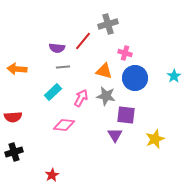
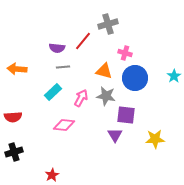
yellow star: rotated 18 degrees clockwise
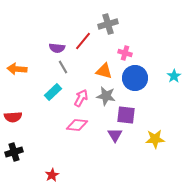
gray line: rotated 64 degrees clockwise
pink diamond: moved 13 px right
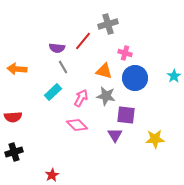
pink diamond: rotated 40 degrees clockwise
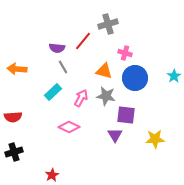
pink diamond: moved 8 px left, 2 px down; rotated 20 degrees counterclockwise
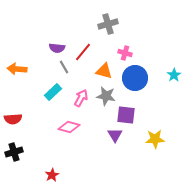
red line: moved 11 px down
gray line: moved 1 px right
cyan star: moved 1 px up
red semicircle: moved 2 px down
pink diamond: rotated 10 degrees counterclockwise
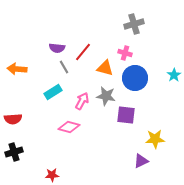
gray cross: moved 26 px right
orange triangle: moved 1 px right, 3 px up
cyan rectangle: rotated 12 degrees clockwise
pink arrow: moved 1 px right, 3 px down
purple triangle: moved 26 px right, 26 px down; rotated 35 degrees clockwise
red star: rotated 24 degrees clockwise
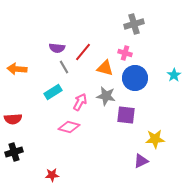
pink arrow: moved 2 px left, 1 px down
